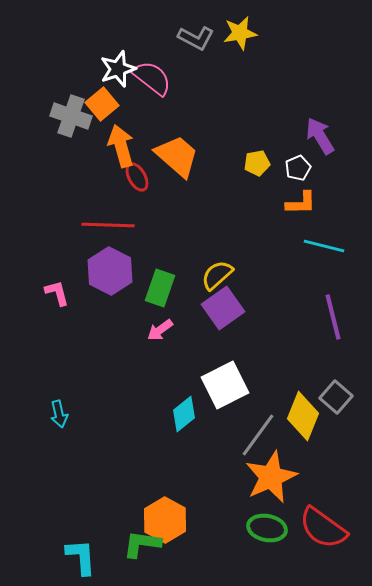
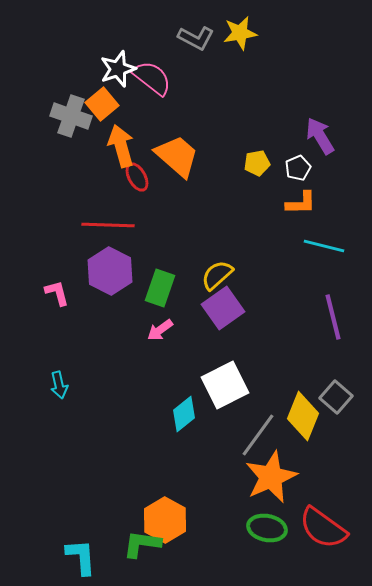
cyan arrow: moved 29 px up
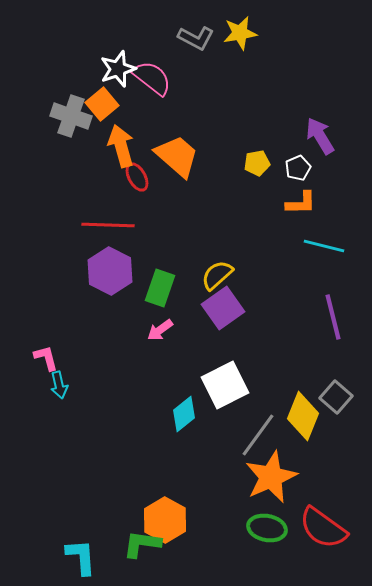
pink L-shape: moved 11 px left, 65 px down
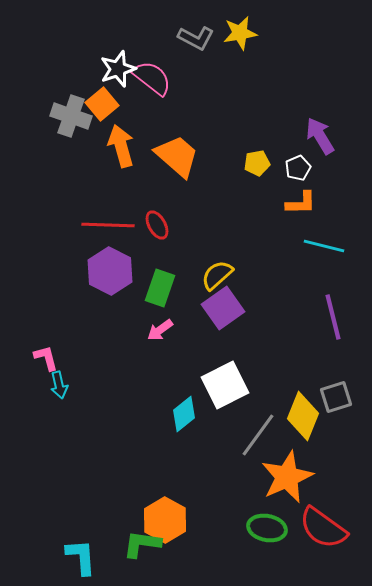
red ellipse: moved 20 px right, 48 px down
gray square: rotated 32 degrees clockwise
orange star: moved 16 px right
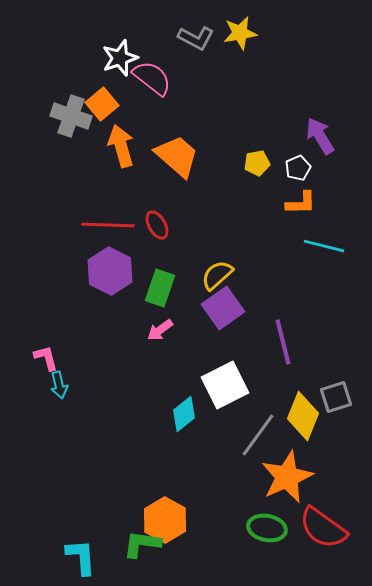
white star: moved 2 px right, 11 px up
purple line: moved 50 px left, 25 px down
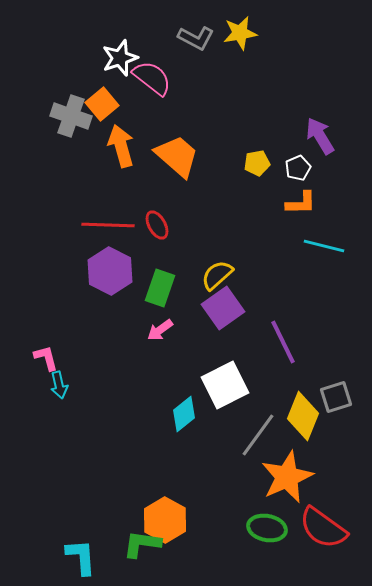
purple line: rotated 12 degrees counterclockwise
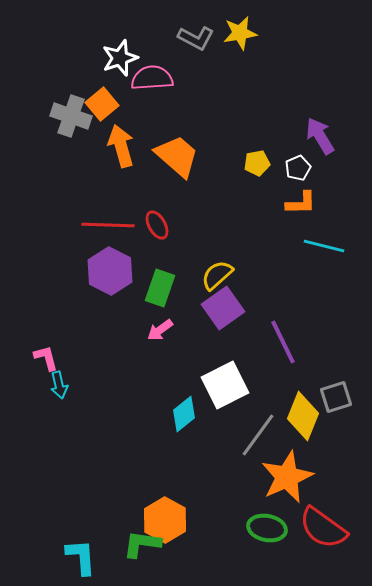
pink semicircle: rotated 42 degrees counterclockwise
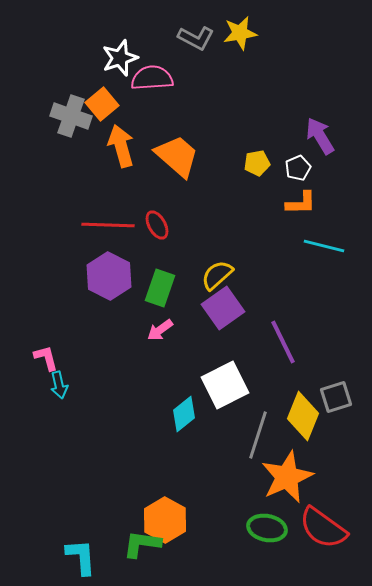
purple hexagon: moved 1 px left, 5 px down
gray line: rotated 18 degrees counterclockwise
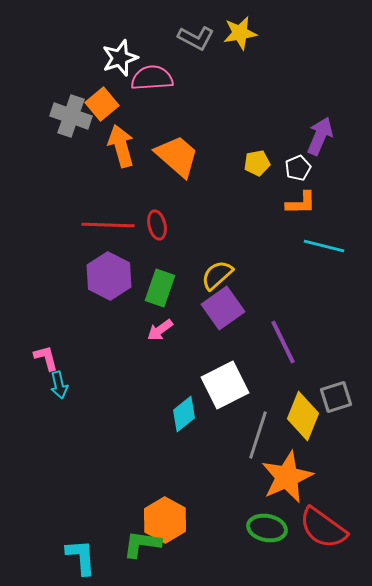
purple arrow: rotated 54 degrees clockwise
red ellipse: rotated 16 degrees clockwise
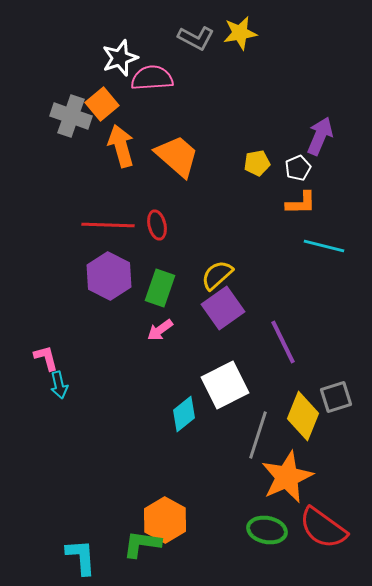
green ellipse: moved 2 px down
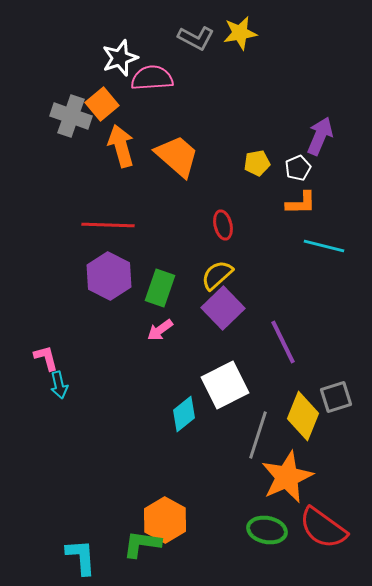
red ellipse: moved 66 px right
purple square: rotated 9 degrees counterclockwise
